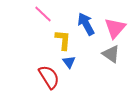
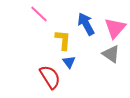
pink line: moved 4 px left
red semicircle: moved 1 px right
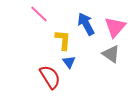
pink triangle: moved 1 px up
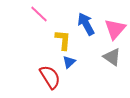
pink triangle: moved 2 px down
gray triangle: moved 1 px right, 3 px down
blue triangle: rotated 24 degrees clockwise
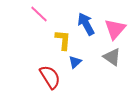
blue triangle: moved 6 px right
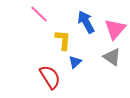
blue arrow: moved 2 px up
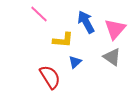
yellow L-shape: rotated 90 degrees clockwise
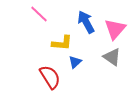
yellow L-shape: moved 1 px left, 3 px down
